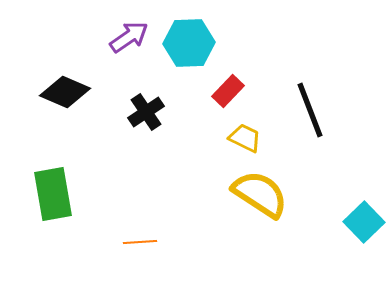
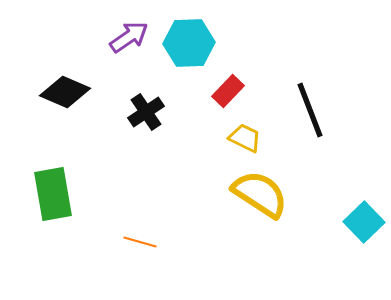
orange line: rotated 20 degrees clockwise
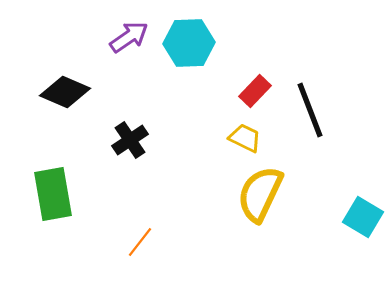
red rectangle: moved 27 px right
black cross: moved 16 px left, 28 px down
yellow semicircle: rotated 98 degrees counterclockwise
cyan square: moved 1 px left, 5 px up; rotated 15 degrees counterclockwise
orange line: rotated 68 degrees counterclockwise
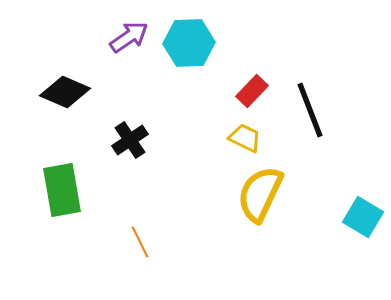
red rectangle: moved 3 px left
green rectangle: moved 9 px right, 4 px up
orange line: rotated 64 degrees counterclockwise
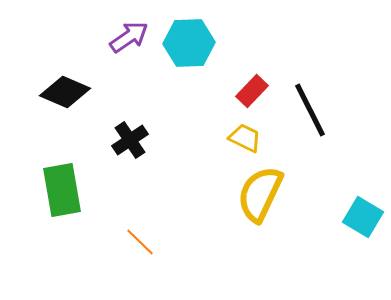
black line: rotated 6 degrees counterclockwise
orange line: rotated 20 degrees counterclockwise
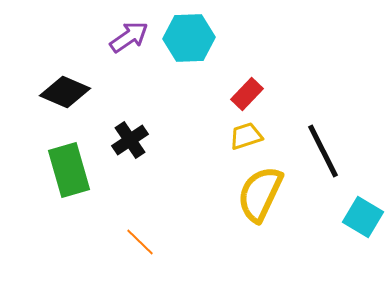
cyan hexagon: moved 5 px up
red rectangle: moved 5 px left, 3 px down
black line: moved 13 px right, 41 px down
yellow trapezoid: moved 1 px right, 2 px up; rotated 44 degrees counterclockwise
green rectangle: moved 7 px right, 20 px up; rotated 6 degrees counterclockwise
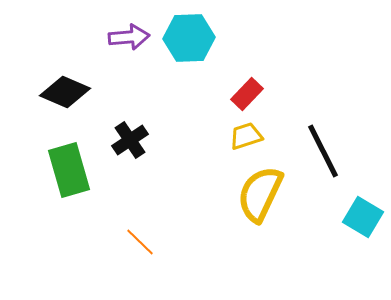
purple arrow: rotated 30 degrees clockwise
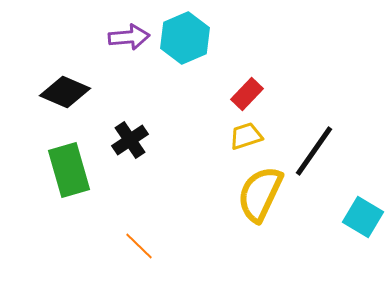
cyan hexagon: moved 4 px left; rotated 21 degrees counterclockwise
black line: moved 9 px left; rotated 62 degrees clockwise
orange line: moved 1 px left, 4 px down
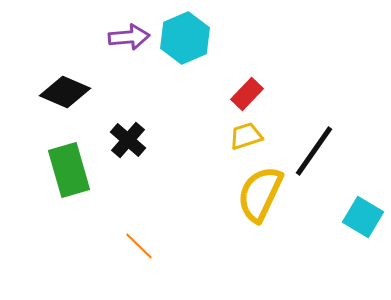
black cross: moved 2 px left; rotated 15 degrees counterclockwise
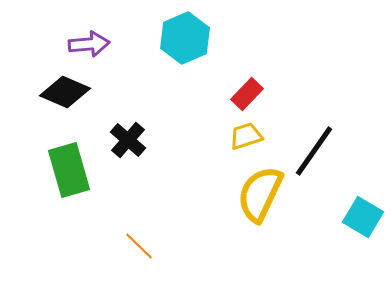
purple arrow: moved 40 px left, 7 px down
